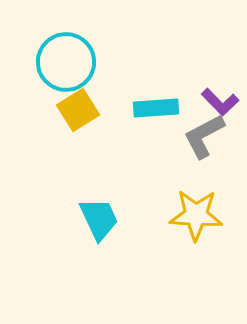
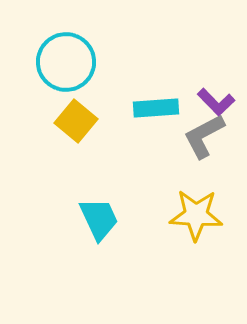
purple L-shape: moved 4 px left
yellow square: moved 2 px left, 11 px down; rotated 18 degrees counterclockwise
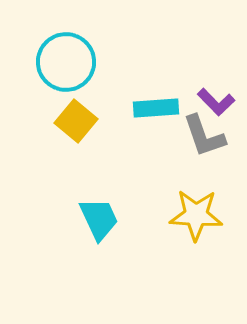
gray L-shape: rotated 81 degrees counterclockwise
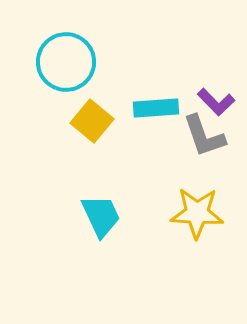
yellow square: moved 16 px right
yellow star: moved 1 px right, 2 px up
cyan trapezoid: moved 2 px right, 3 px up
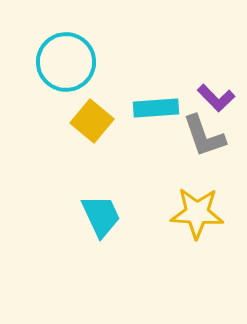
purple L-shape: moved 4 px up
